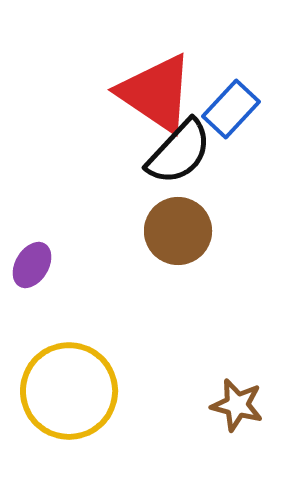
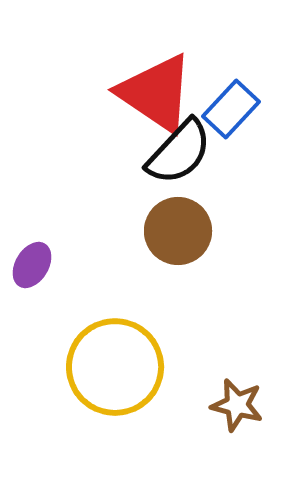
yellow circle: moved 46 px right, 24 px up
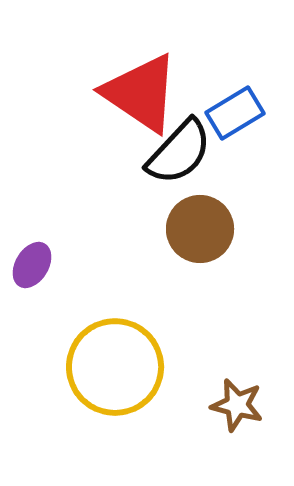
red triangle: moved 15 px left
blue rectangle: moved 4 px right, 4 px down; rotated 16 degrees clockwise
brown circle: moved 22 px right, 2 px up
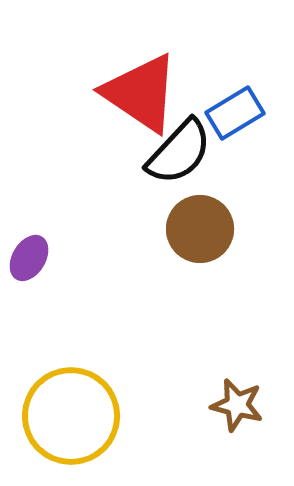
purple ellipse: moved 3 px left, 7 px up
yellow circle: moved 44 px left, 49 px down
